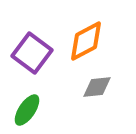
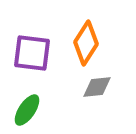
orange diamond: moved 2 px down; rotated 30 degrees counterclockwise
purple square: rotated 30 degrees counterclockwise
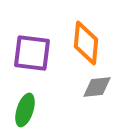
orange diamond: rotated 27 degrees counterclockwise
green ellipse: moved 2 px left; rotated 16 degrees counterclockwise
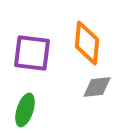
orange diamond: moved 1 px right
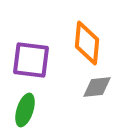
purple square: moved 1 px left, 7 px down
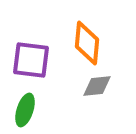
gray diamond: moved 1 px up
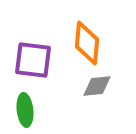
purple square: moved 2 px right
green ellipse: rotated 24 degrees counterclockwise
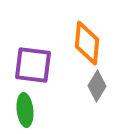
purple square: moved 5 px down
gray diamond: rotated 52 degrees counterclockwise
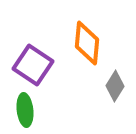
purple square: rotated 27 degrees clockwise
gray diamond: moved 18 px right
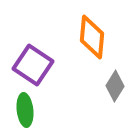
orange diamond: moved 5 px right, 6 px up
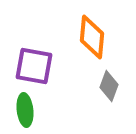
purple square: moved 1 px right, 1 px down; rotated 24 degrees counterclockwise
gray diamond: moved 6 px left; rotated 12 degrees counterclockwise
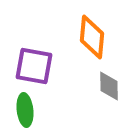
gray diamond: rotated 20 degrees counterclockwise
